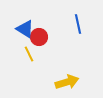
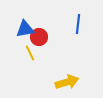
blue line: rotated 18 degrees clockwise
blue triangle: rotated 42 degrees counterclockwise
yellow line: moved 1 px right, 1 px up
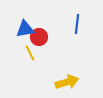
blue line: moved 1 px left
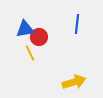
yellow arrow: moved 7 px right
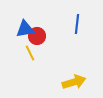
red circle: moved 2 px left, 1 px up
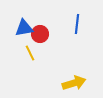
blue triangle: moved 1 px left, 1 px up
red circle: moved 3 px right, 2 px up
yellow arrow: moved 1 px down
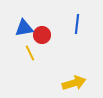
red circle: moved 2 px right, 1 px down
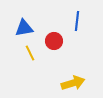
blue line: moved 3 px up
red circle: moved 12 px right, 6 px down
yellow arrow: moved 1 px left
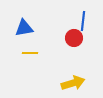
blue line: moved 6 px right
red circle: moved 20 px right, 3 px up
yellow line: rotated 63 degrees counterclockwise
